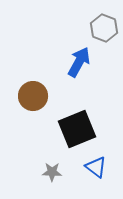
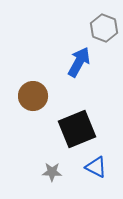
blue triangle: rotated 10 degrees counterclockwise
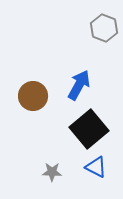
blue arrow: moved 23 px down
black square: moved 12 px right; rotated 18 degrees counterclockwise
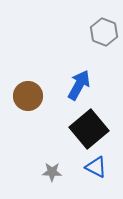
gray hexagon: moved 4 px down
brown circle: moved 5 px left
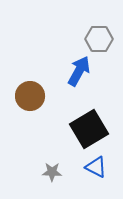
gray hexagon: moved 5 px left, 7 px down; rotated 20 degrees counterclockwise
blue arrow: moved 14 px up
brown circle: moved 2 px right
black square: rotated 9 degrees clockwise
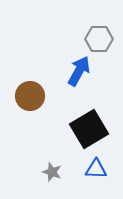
blue triangle: moved 2 px down; rotated 25 degrees counterclockwise
gray star: rotated 18 degrees clockwise
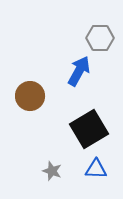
gray hexagon: moved 1 px right, 1 px up
gray star: moved 1 px up
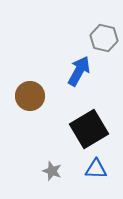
gray hexagon: moved 4 px right; rotated 12 degrees clockwise
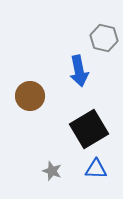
blue arrow: rotated 140 degrees clockwise
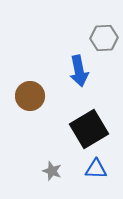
gray hexagon: rotated 16 degrees counterclockwise
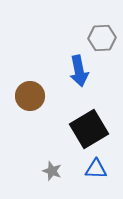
gray hexagon: moved 2 px left
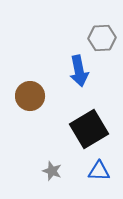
blue triangle: moved 3 px right, 2 px down
